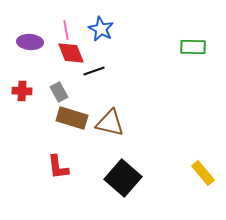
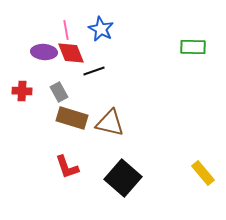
purple ellipse: moved 14 px right, 10 px down
red L-shape: moved 9 px right; rotated 12 degrees counterclockwise
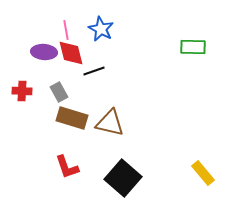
red diamond: rotated 8 degrees clockwise
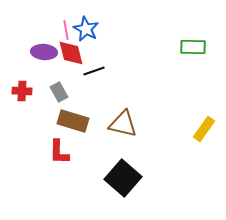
blue star: moved 15 px left
brown rectangle: moved 1 px right, 3 px down
brown triangle: moved 13 px right, 1 px down
red L-shape: moved 8 px left, 15 px up; rotated 20 degrees clockwise
yellow rectangle: moved 1 px right, 44 px up; rotated 75 degrees clockwise
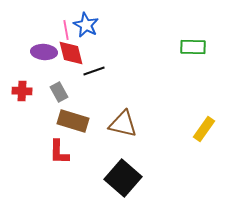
blue star: moved 4 px up
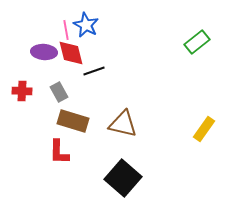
green rectangle: moved 4 px right, 5 px up; rotated 40 degrees counterclockwise
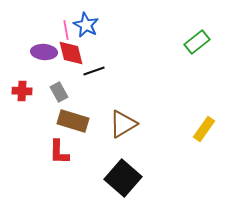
brown triangle: rotated 44 degrees counterclockwise
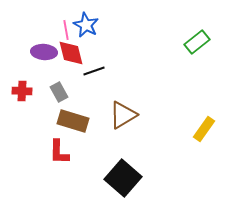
brown triangle: moved 9 px up
